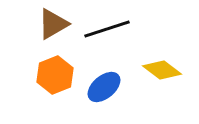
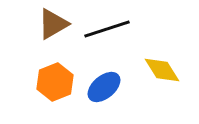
yellow diamond: rotated 21 degrees clockwise
orange hexagon: moved 7 px down
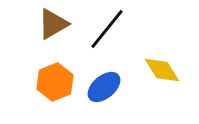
black line: rotated 33 degrees counterclockwise
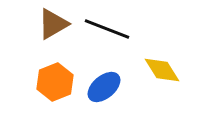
black line: rotated 72 degrees clockwise
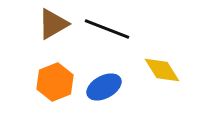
blue ellipse: rotated 12 degrees clockwise
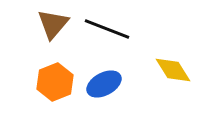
brown triangle: rotated 20 degrees counterclockwise
yellow diamond: moved 11 px right
blue ellipse: moved 3 px up
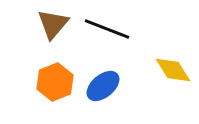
blue ellipse: moved 1 px left, 2 px down; rotated 12 degrees counterclockwise
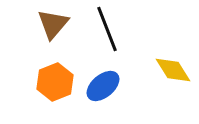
black line: rotated 48 degrees clockwise
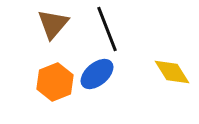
yellow diamond: moved 1 px left, 2 px down
blue ellipse: moved 6 px left, 12 px up
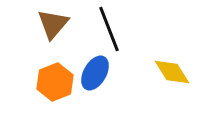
black line: moved 2 px right
blue ellipse: moved 2 px left, 1 px up; rotated 20 degrees counterclockwise
